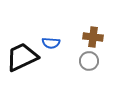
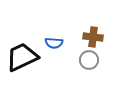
blue semicircle: moved 3 px right
gray circle: moved 1 px up
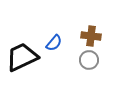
brown cross: moved 2 px left, 1 px up
blue semicircle: rotated 54 degrees counterclockwise
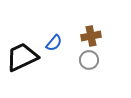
brown cross: rotated 18 degrees counterclockwise
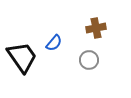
brown cross: moved 5 px right, 8 px up
black trapezoid: rotated 80 degrees clockwise
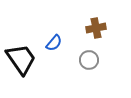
black trapezoid: moved 1 px left, 2 px down
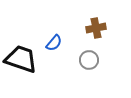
black trapezoid: rotated 36 degrees counterclockwise
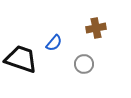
gray circle: moved 5 px left, 4 px down
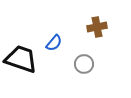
brown cross: moved 1 px right, 1 px up
